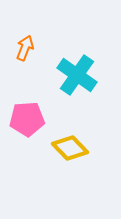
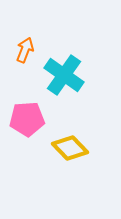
orange arrow: moved 2 px down
cyan cross: moved 13 px left
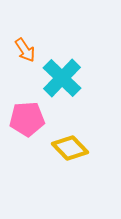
orange arrow: rotated 125 degrees clockwise
cyan cross: moved 2 px left, 3 px down; rotated 9 degrees clockwise
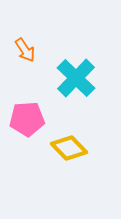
cyan cross: moved 14 px right
yellow diamond: moved 1 px left
